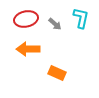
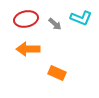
cyan L-shape: rotated 100 degrees clockwise
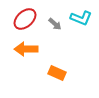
red ellipse: moved 1 px left; rotated 30 degrees counterclockwise
orange arrow: moved 2 px left
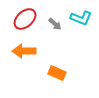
orange arrow: moved 2 px left, 2 px down
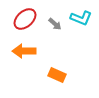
orange rectangle: moved 2 px down
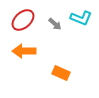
red ellipse: moved 2 px left, 1 px down
orange rectangle: moved 4 px right, 2 px up
